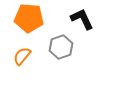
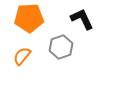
orange pentagon: rotated 8 degrees counterclockwise
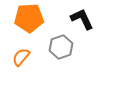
orange semicircle: moved 1 px left, 1 px down
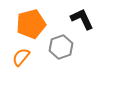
orange pentagon: moved 2 px right, 6 px down; rotated 12 degrees counterclockwise
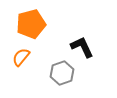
black L-shape: moved 28 px down
gray hexagon: moved 1 px right, 26 px down
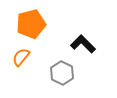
black L-shape: moved 1 px right, 3 px up; rotated 20 degrees counterclockwise
gray hexagon: rotated 15 degrees counterclockwise
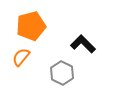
orange pentagon: moved 2 px down
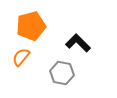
black L-shape: moved 5 px left, 1 px up
gray hexagon: rotated 15 degrees counterclockwise
